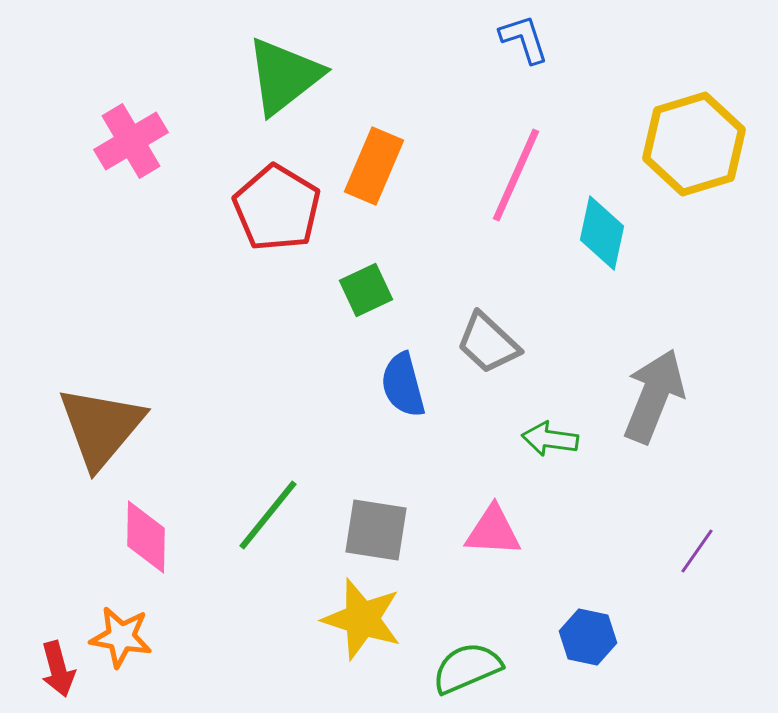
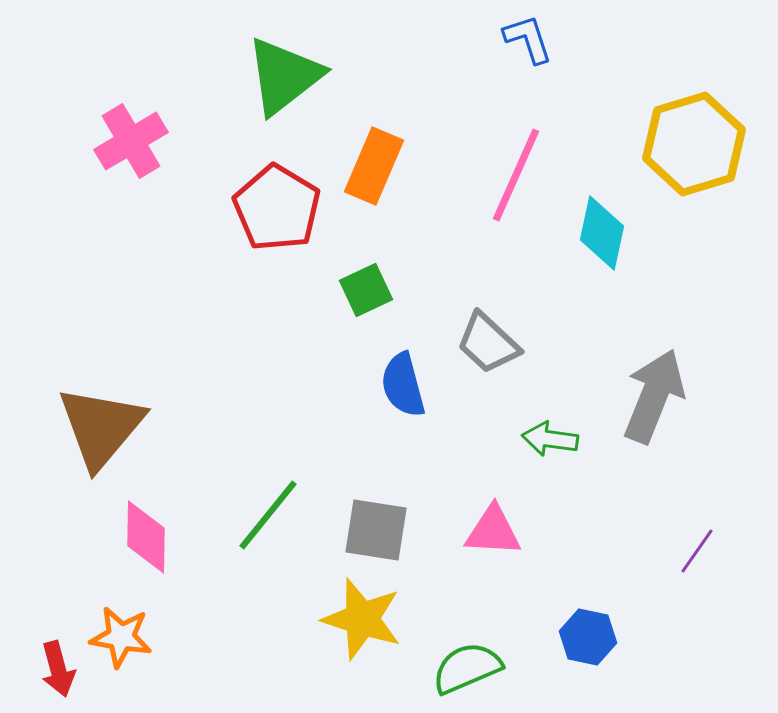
blue L-shape: moved 4 px right
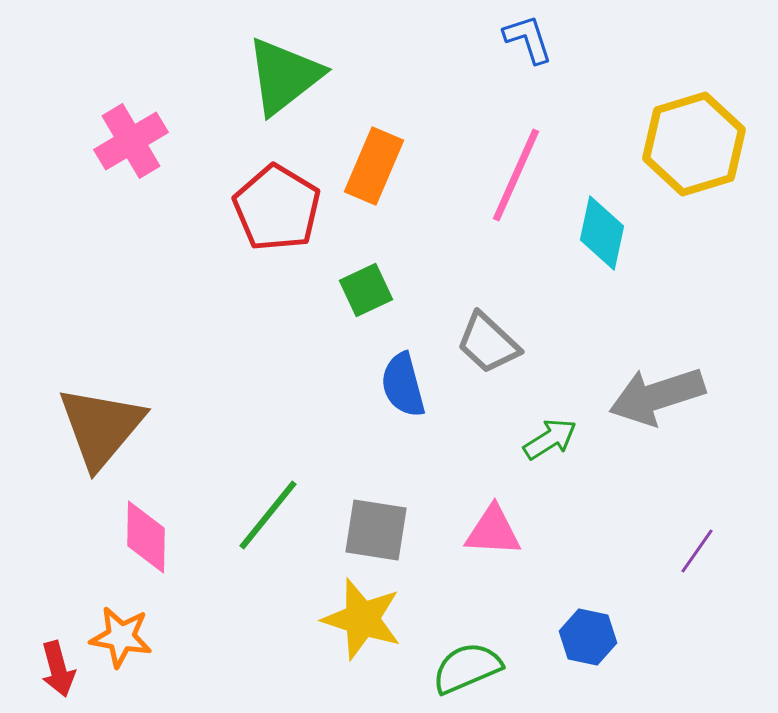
gray arrow: moved 3 px right; rotated 130 degrees counterclockwise
green arrow: rotated 140 degrees clockwise
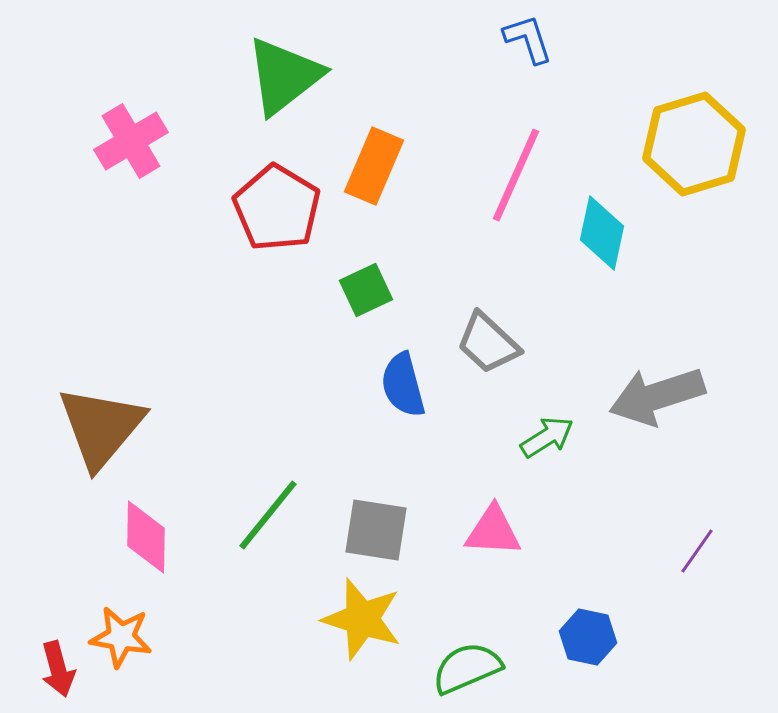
green arrow: moved 3 px left, 2 px up
